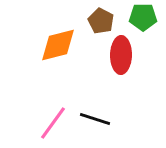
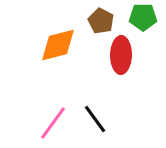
black line: rotated 36 degrees clockwise
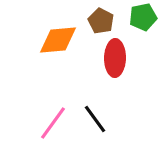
green pentagon: rotated 12 degrees counterclockwise
orange diamond: moved 5 px up; rotated 9 degrees clockwise
red ellipse: moved 6 px left, 3 px down
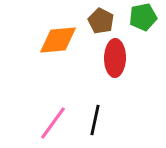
black line: moved 1 px down; rotated 48 degrees clockwise
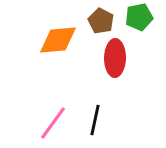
green pentagon: moved 4 px left
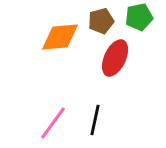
brown pentagon: rotated 30 degrees clockwise
orange diamond: moved 2 px right, 3 px up
red ellipse: rotated 24 degrees clockwise
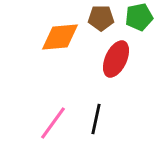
brown pentagon: moved 3 px up; rotated 15 degrees clockwise
red ellipse: moved 1 px right, 1 px down
black line: moved 1 px right, 1 px up
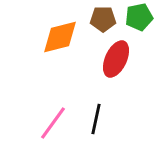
brown pentagon: moved 2 px right, 1 px down
orange diamond: rotated 9 degrees counterclockwise
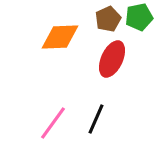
brown pentagon: moved 5 px right; rotated 25 degrees counterclockwise
orange diamond: rotated 12 degrees clockwise
red ellipse: moved 4 px left
black line: rotated 12 degrees clockwise
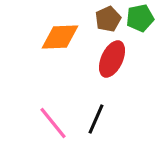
green pentagon: moved 1 px right, 1 px down
pink line: rotated 75 degrees counterclockwise
